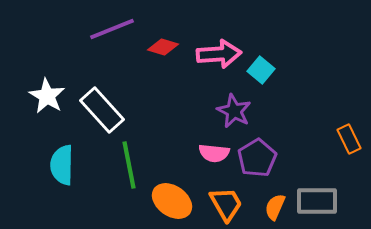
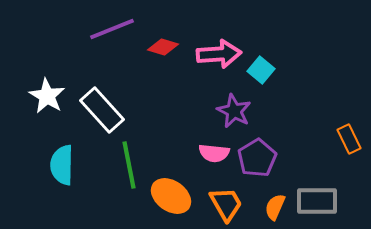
orange ellipse: moved 1 px left, 5 px up
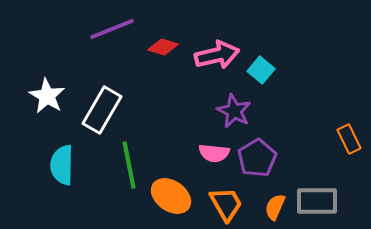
pink arrow: moved 2 px left, 1 px down; rotated 9 degrees counterclockwise
white rectangle: rotated 72 degrees clockwise
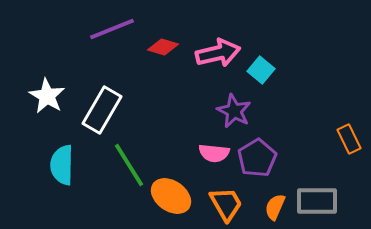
pink arrow: moved 1 px right, 2 px up
green line: rotated 21 degrees counterclockwise
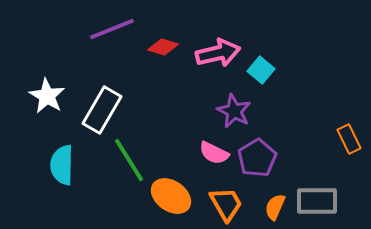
pink semicircle: rotated 20 degrees clockwise
green line: moved 5 px up
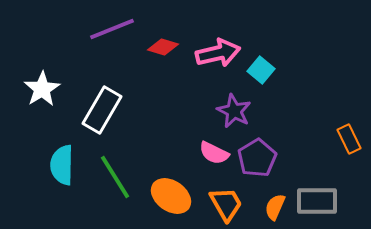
white star: moved 5 px left, 7 px up; rotated 9 degrees clockwise
green line: moved 14 px left, 17 px down
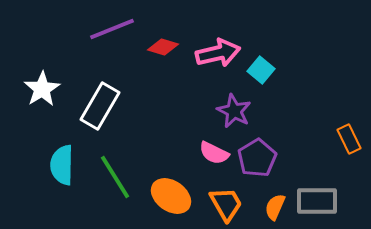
white rectangle: moved 2 px left, 4 px up
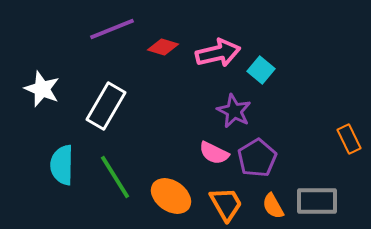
white star: rotated 18 degrees counterclockwise
white rectangle: moved 6 px right
orange semicircle: moved 2 px left, 1 px up; rotated 52 degrees counterclockwise
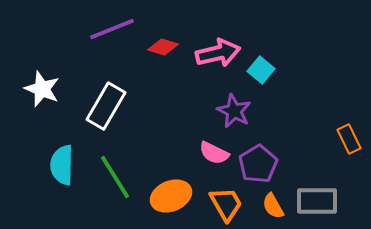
purple pentagon: moved 1 px right, 6 px down
orange ellipse: rotated 57 degrees counterclockwise
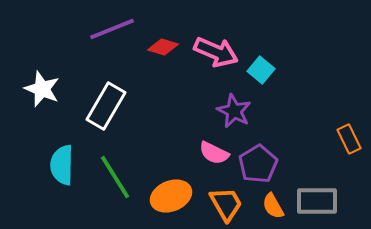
pink arrow: moved 2 px left, 1 px up; rotated 36 degrees clockwise
